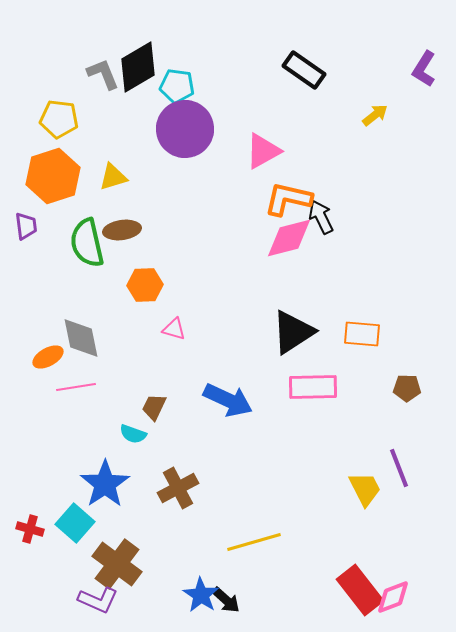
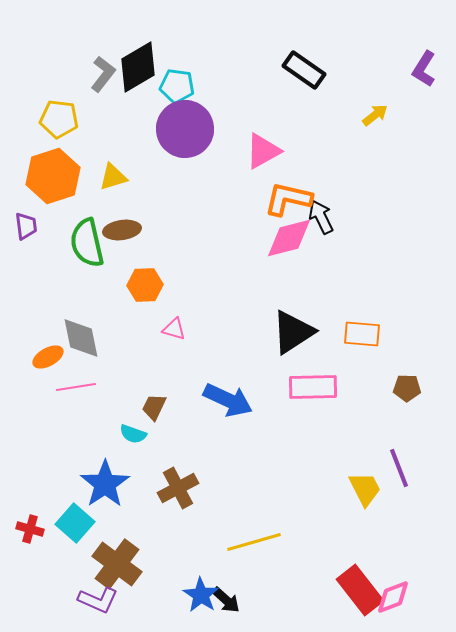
gray L-shape at (103, 74): rotated 60 degrees clockwise
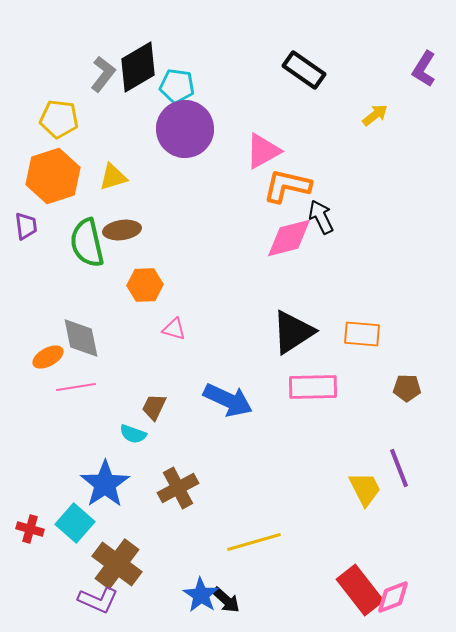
orange L-shape at (288, 199): moved 1 px left, 13 px up
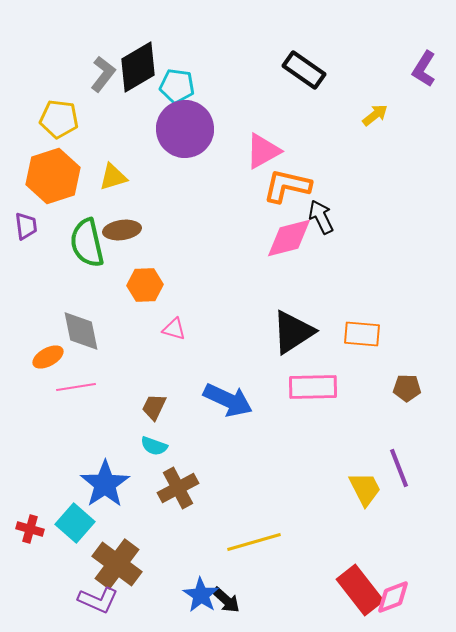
gray diamond at (81, 338): moved 7 px up
cyan semicircle at (133, 434): moved 21 px right, 12 px down
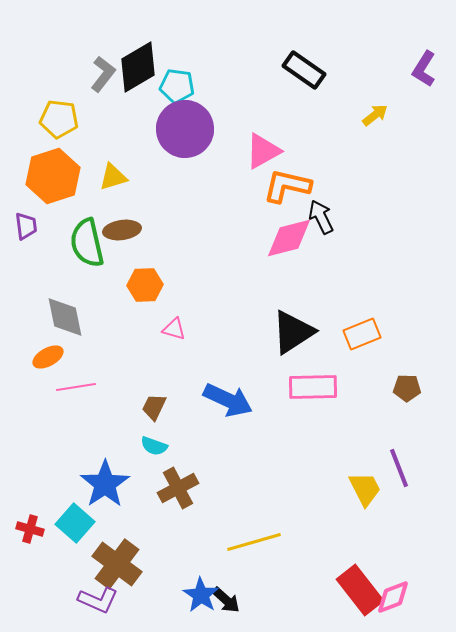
gray diamond at (81, 331): moved 16 px left, 14 px up
orange rectangle at (362, 334): rotated 27 degrees counterclockwise
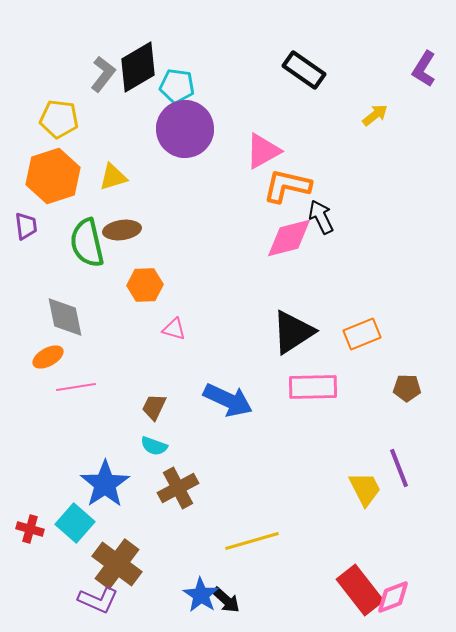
yellow line at (254, 542): moved 2 px left, 1 px up
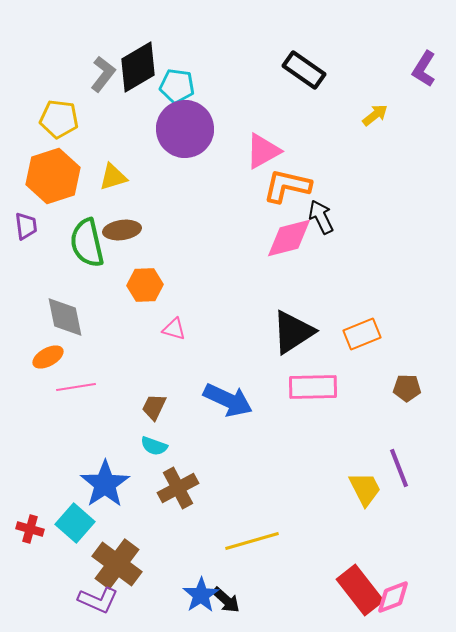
blue star at (201, 595): rotated 6 degrees clockwise
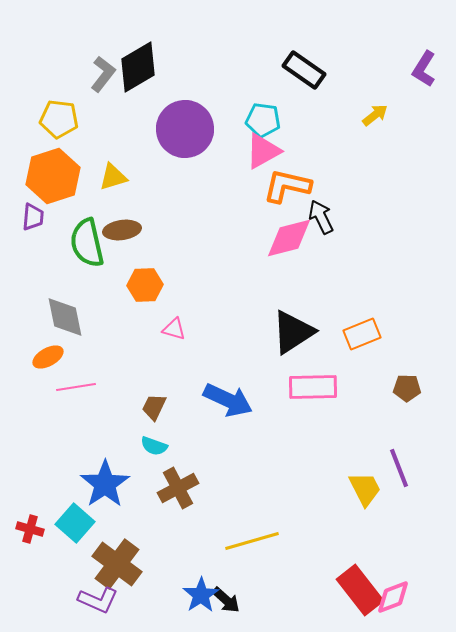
cyan pentagon at (177, 86): moved 86 px right, 34 px down
purple trapezoid at (26, 226): moved 7 px right, 9 px up; rotated 12 degrees clockwise
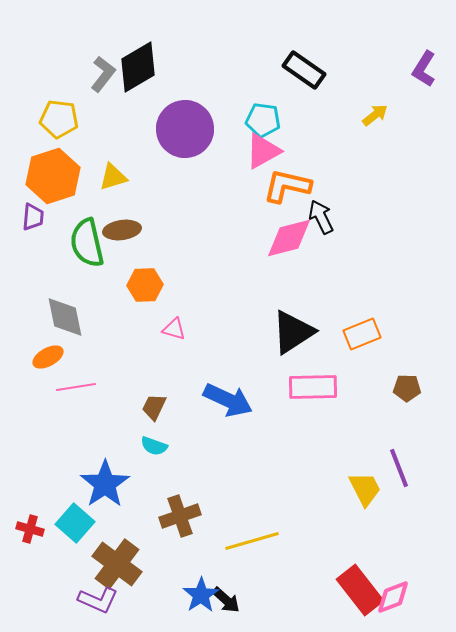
brown cross at (178, 488): moved 2 px right, 28 px down; rotated 9 degrees clockwise
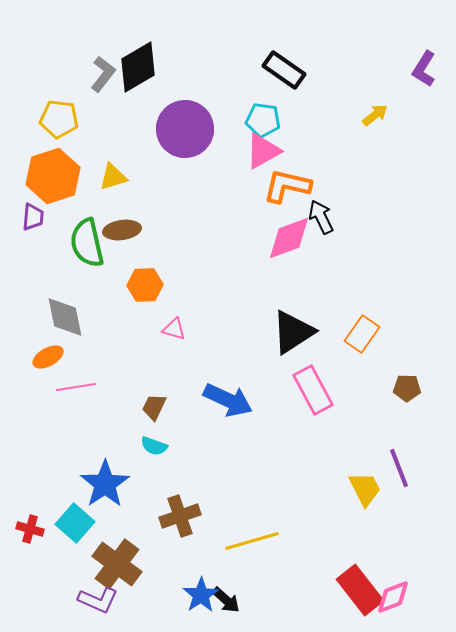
black rectangle at (304, 70): moved 20 px left
pink diamond at (289, 238): rotated 6 degrees counterclockwise
orange rectangle at (362, 334): rotated 33 degrees counterclockwise
pink rectangle at (313, 387): moved 3 px down; rotated 63 degrees clockwise
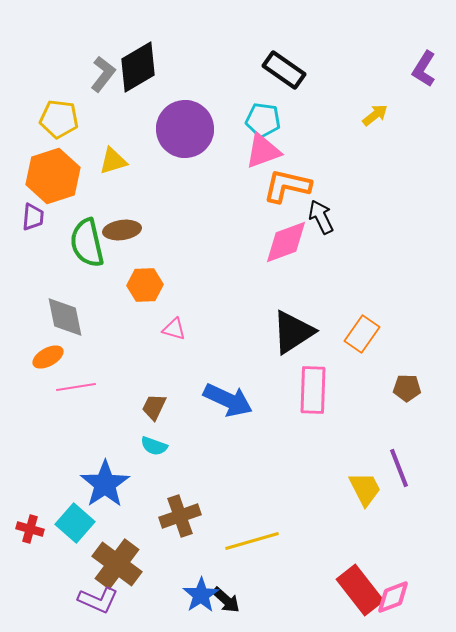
pink triangle at (263, 151): rotated 9 degrees clockwise
yellow triangle at (113, 177): moved 16 px up
pink diamond at (289, 238): moved 3 px left, 4 px down
pink rectangle at (313, 390): rotated 30 degrees clockwise
